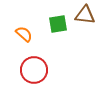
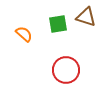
brown triangle: moved 1 px right, 2 px down; rotated 10 degrees clockwise
red circle: moved 32 px right
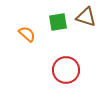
green square: moved 2 px up
orange semicircle: moved 3 px right
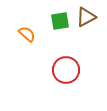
brown triangle: rotated 45 degrees counterclockwise
green square: moved 2 px right, 1 px up
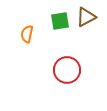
orange semicircle: rotated 120 degrees counterclockwise
red circle: moved 1 px right
